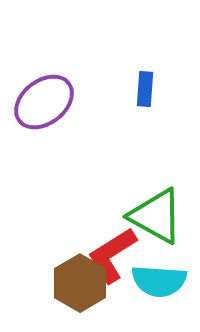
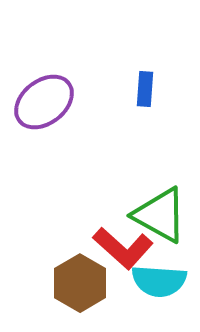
green triangle: moved 4 px right, 1 px up
red L-shape: moved 11 px right, 7 px up; rotated 106 degrees counterclockwise
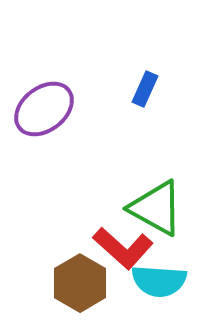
blue rectangle: rotated 20 degrees clockwise
purple ellipse: moved 7 px down
green triangle: moved 4 px left, 7 px up
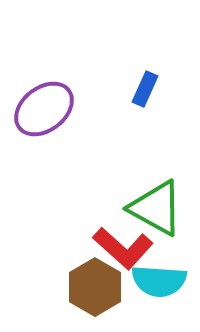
brown hexagon: moved 15 px right, 4 px down
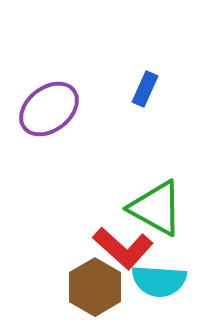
purple ellipse: moved 5 px right
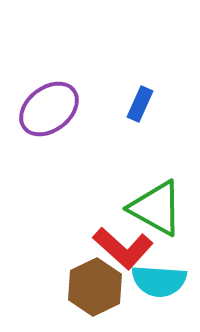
blue rectangle: moved 5 px left, 15 px down
brown hexagon: rotated 4 degrees clockwise
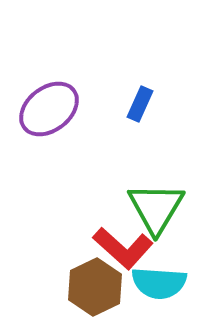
green triangle: rotated 32 degrees clockwise
cyan semicircle: moved 2 px down
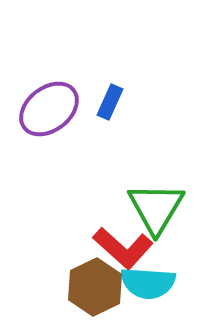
blue rectangle: moved 30 px left, 2 px up
cyan semicircle: moved 11 px left
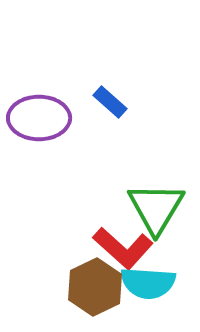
blue rectangle: rotated 72 degrees counterclockwise
purple ellipse: moved 10 px left, 9 px down; rotated 38 degrees clockwise
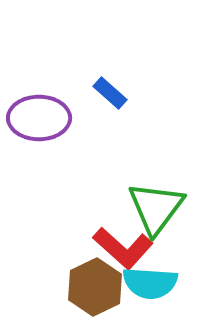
blue rectangle: moved 9 px up
green triangle: rotated 6 degrees clockwise
cyan semicircle: moved 2 px right
